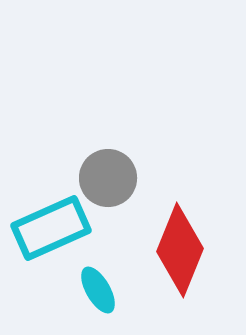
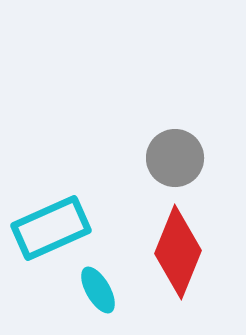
gray circle: moved 67 px right, 20 px up
red diamond: moved 2 px left, 2 px down
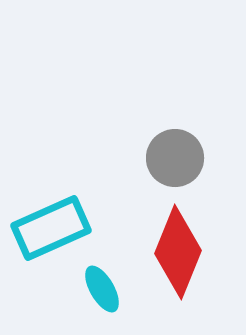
cyan ellipse: moved 4 px right, 1 px up
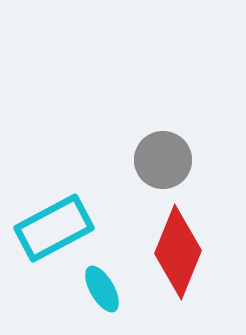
gray circle: moved 12 px left, 2 px down
cyan rectangle: moved 3 px right; rotated 4 degrees counterclockwise
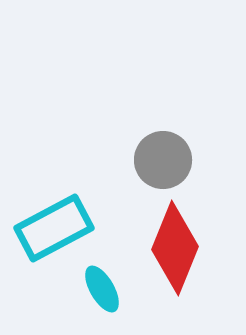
red diamond: moved 3 px left, 4 px up
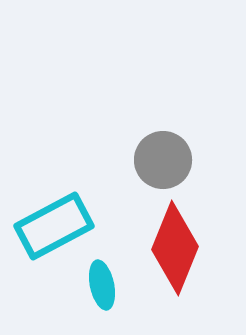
cyan rectangle: moved 2 px up
cyan ellipse: moved 4 px up; rotated 18 degrees clockwise
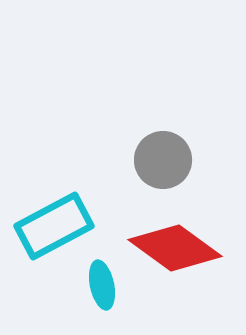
red diamond: rotated 76 degrees counterclockwise
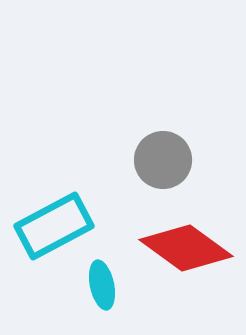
red diamond: moved 11 px right
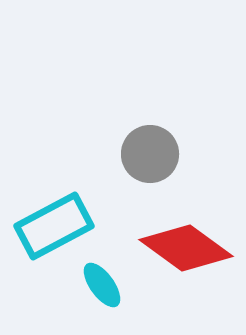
gray circle: moved 13 px left, 6 px up
cyan ellipse: rotated 24 degrees counterclockwise
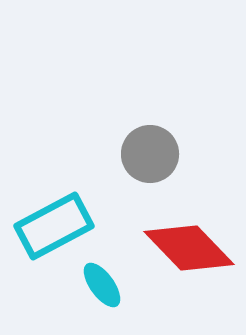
red diamond: moved 3 px right; rotated 10 degrees clockwise
